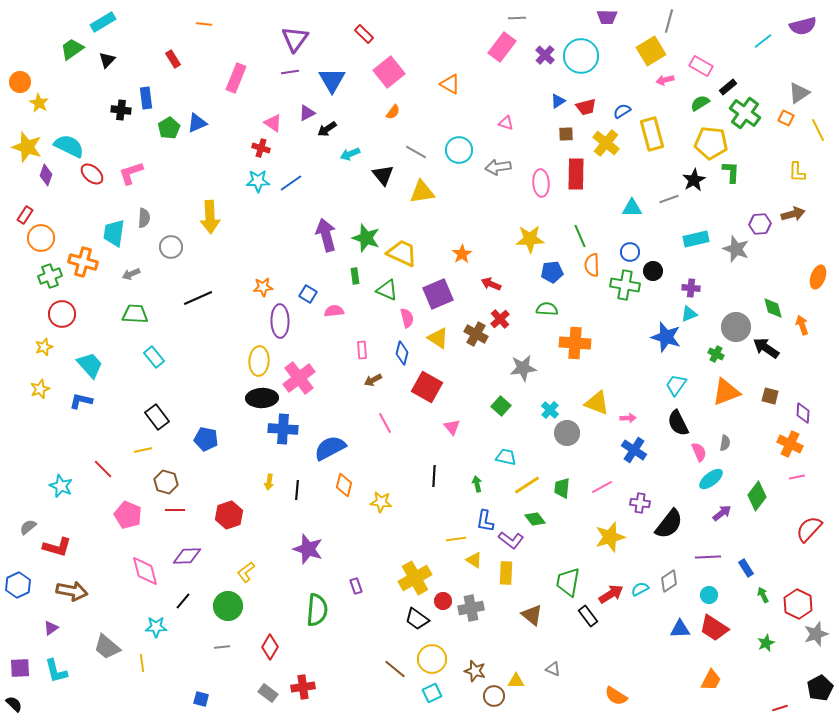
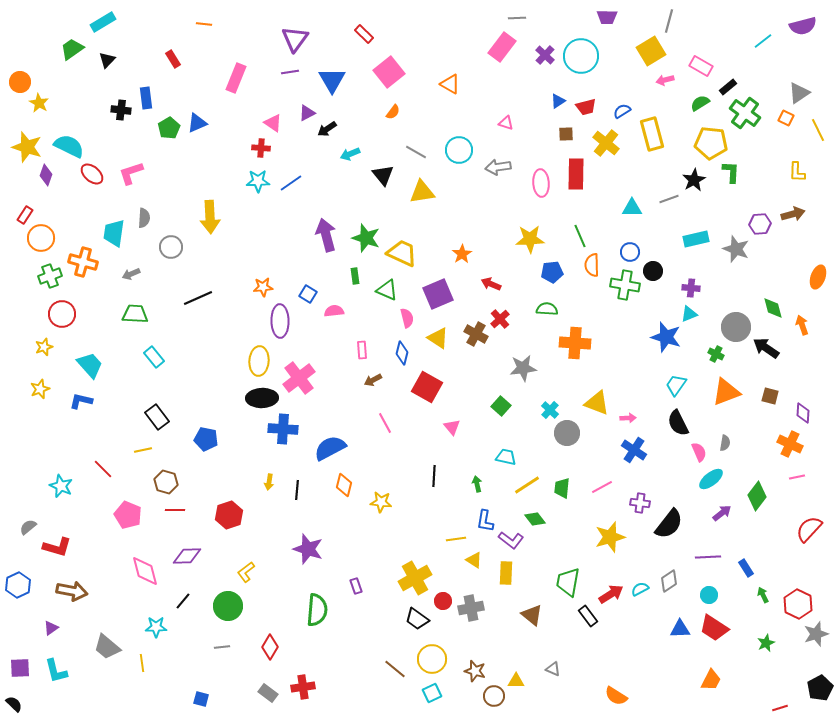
red cross at (261, 148): rotated 12 degrees counterclockwise
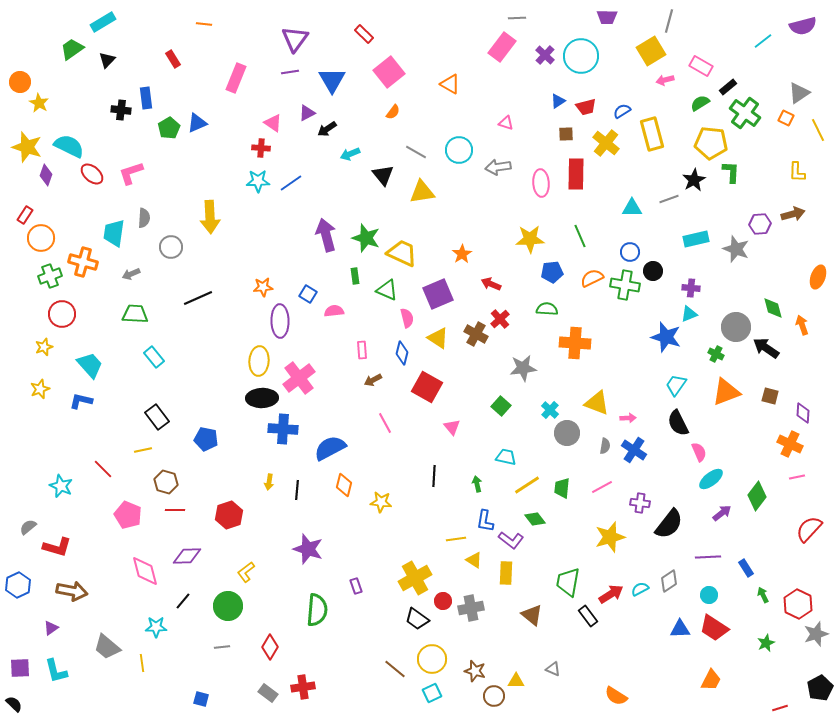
orange semicircle at (592, 265): moved 13 px down; rotated 65 degrees clockwise
gray semicircle at (725, 443): moved 120 px left, 3 px down
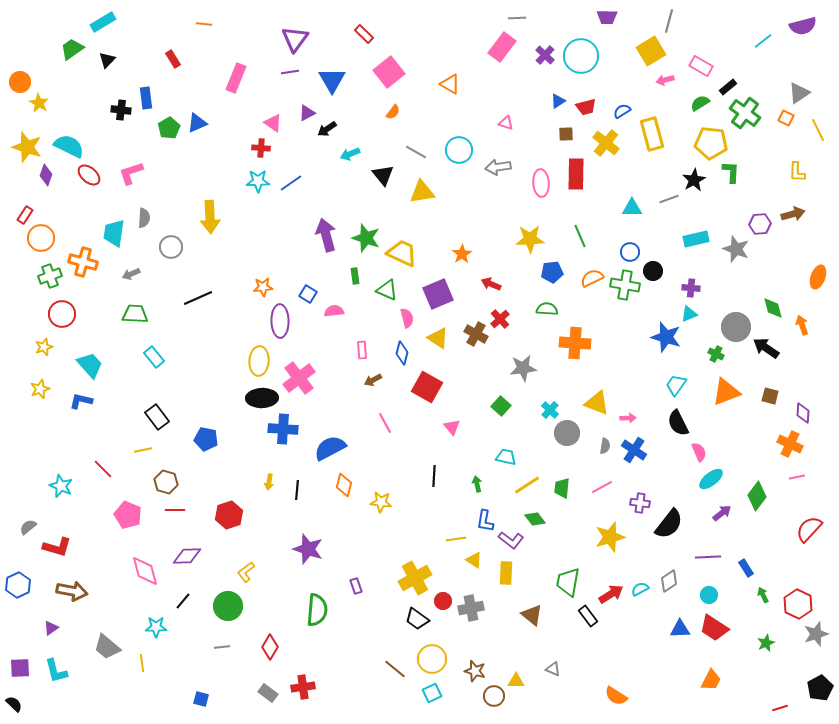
red ellipse at (92, 174): moved 3 px left, 1 px down
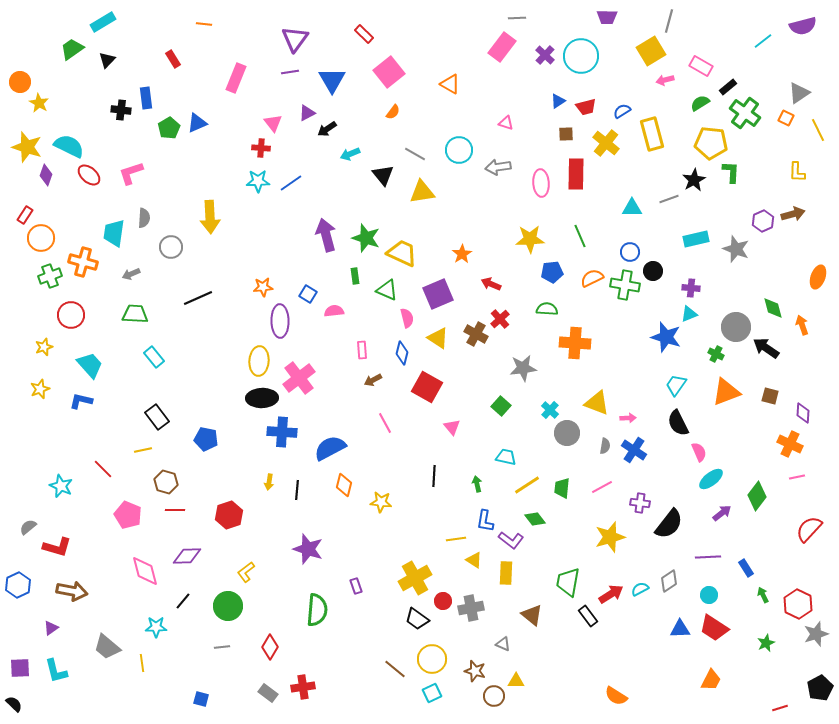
pink triangle at (273, 123): rotated 18 degrees clockwise
gray line at (416, 152): moved 1 px left, 2 px down
purple hexagon at (760, 224): moved 3 px right, 3 px up; rotated 20 degrees counterclockwise
red circle at (62, 314): moved 9 px right, 1 px down
blue cross at (283, 429): moved 1 px left, 3 px down
gray triangle at (553, 669): moved 50 px left, 25 px up
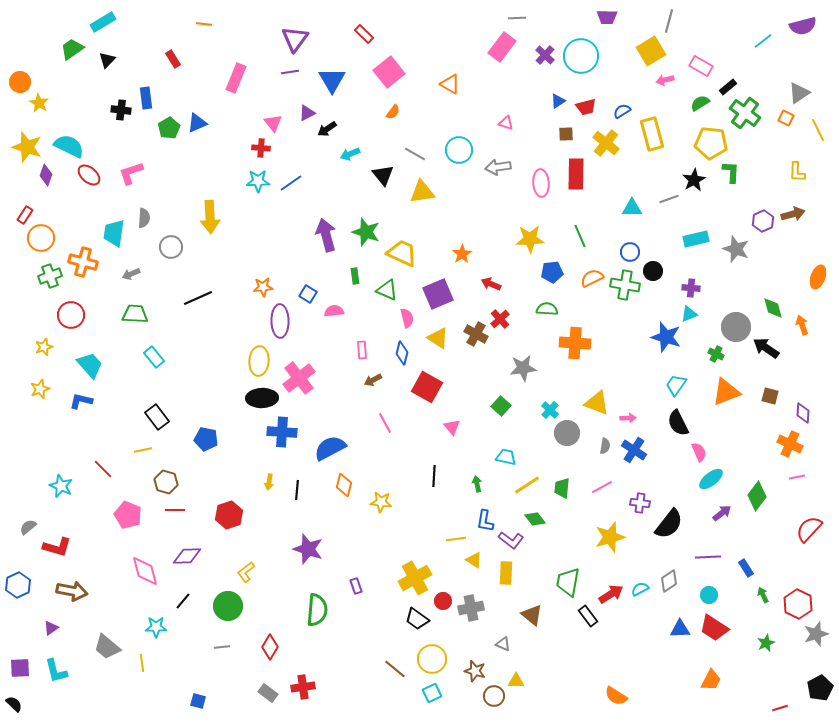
green star at (366, 238): moved 6 px up
blue square at (201, 699): moved 3 px left, 2 px down
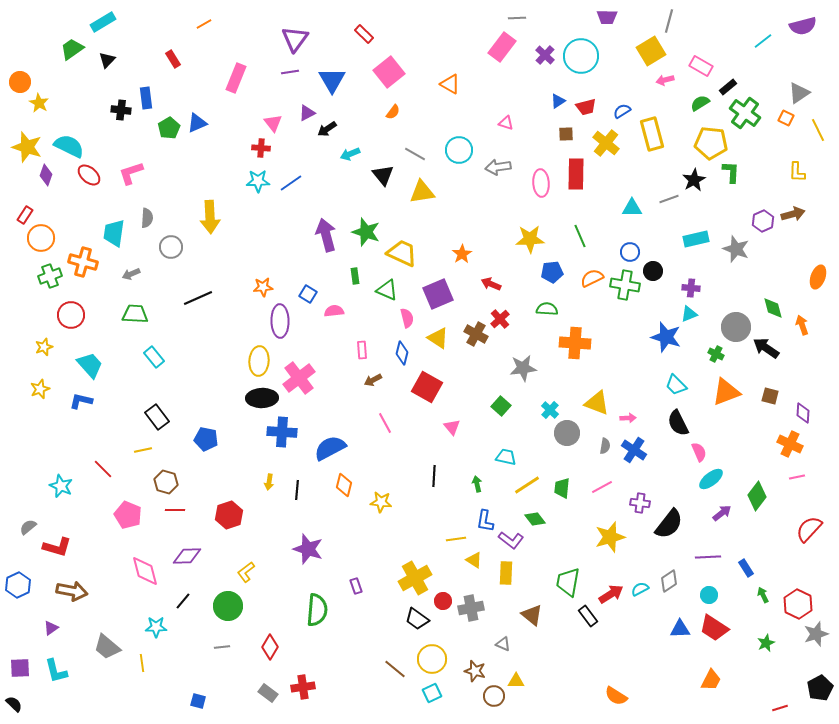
orange line at (204, 24): rotated 35 degrees counterclockwise
gray semicircle at (144, 218): moved 3 px right
cyan trapezoid at (676, 385): rotated 80 degrees counterclockwise
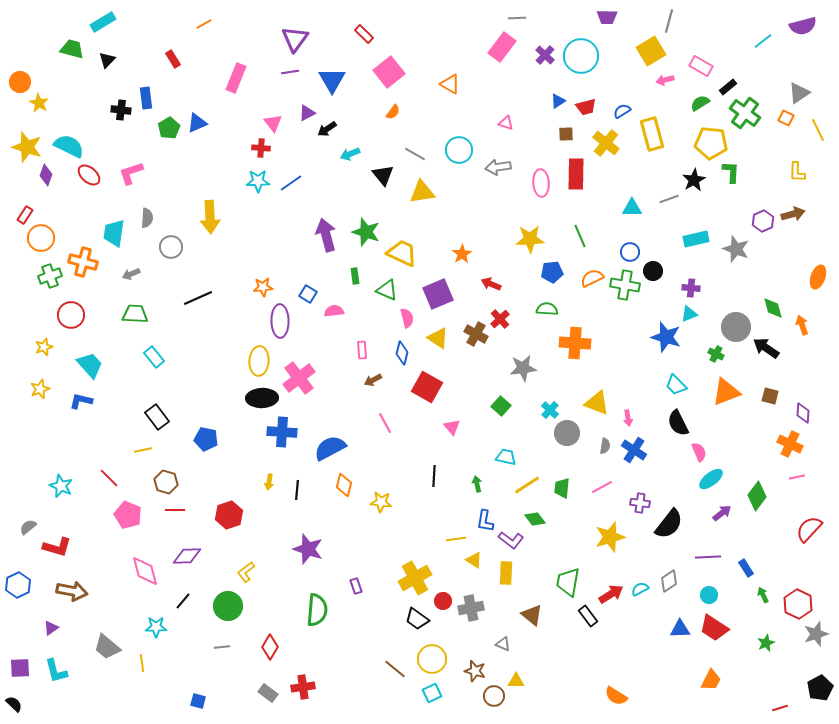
green trapezoid at (72, 49): rotated 50 degrees clockwise
pink arrow at (628, 418): rotated 84 degrees clockwise
red line at (103, 469): moved 6 px right, 9 px down
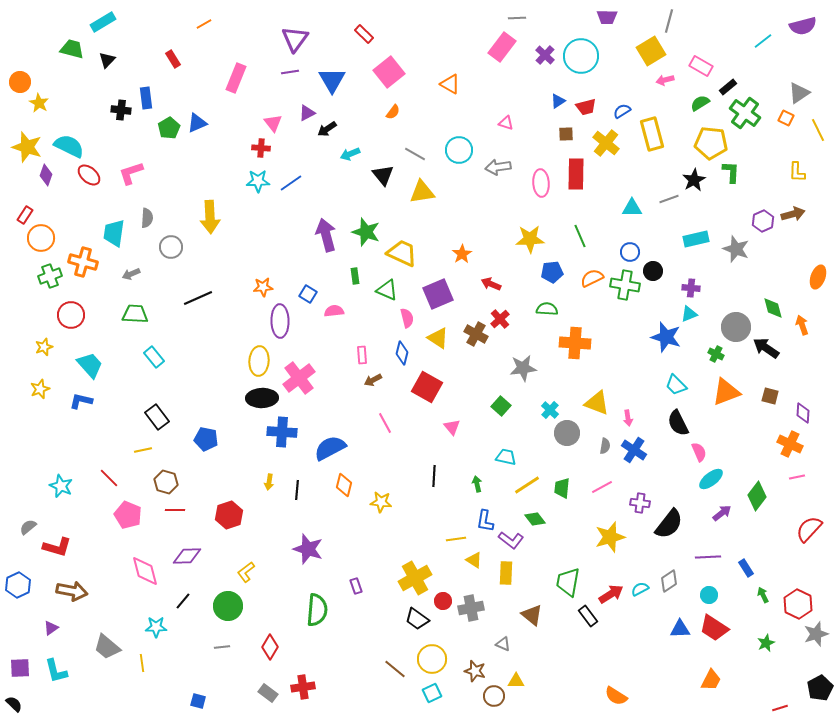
pink rectangle at (362, 350): moved 5 px down
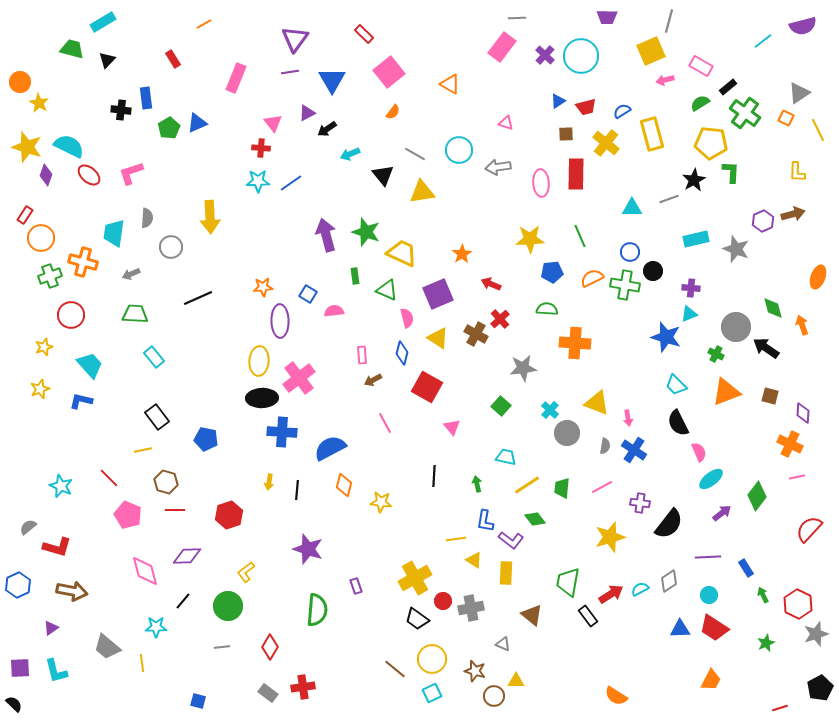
yellow square at (651, 51): rotated 8 degrees clockwise
